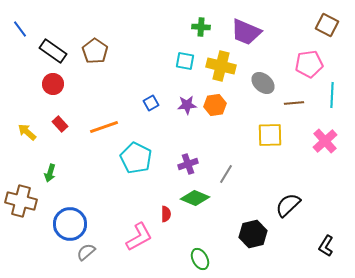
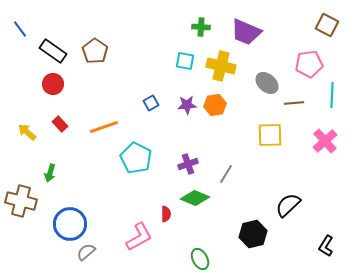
gray ellipse: moved 4 px right
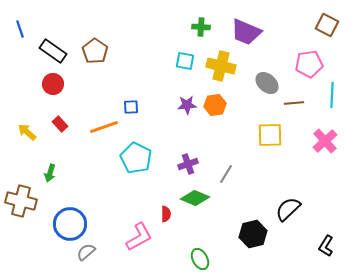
blue line: rotated 18 degrees clockwise
blue square: moved 20 px left, 4 px down; rotated 28 degrees clockwise
black semicircle: moved 4 px down
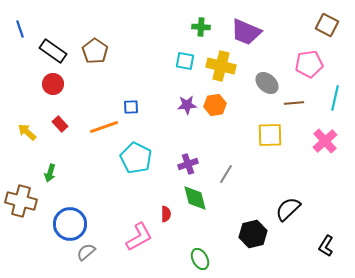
cyan line: moved 3 px right, 3 px down; rotated 10 degrees clockwise
green diamond: rotated 52 degrees clockwise
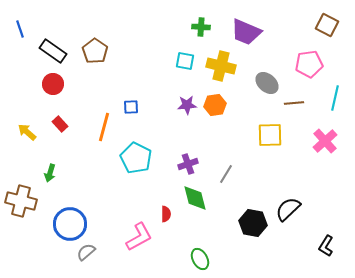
orange line: rotated 56 degrees counterclockwise
black hexagon: moved 11 px up; rotated 24 degrees clockwise
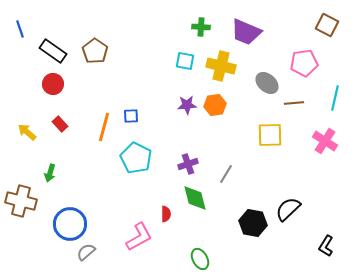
pink pentagon: moved 5 px left, 1 px up
blue square: moved 9 px down
pink cross: rotated 15 degrees counterclockwise
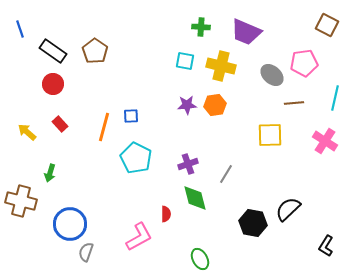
gray ellipse: moved 5 px right, 8 px up
gray semicircle: rotated 30 degrees counterclockwise
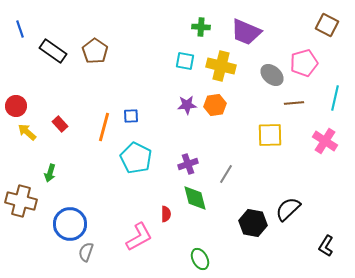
pink pentagon: rotated 8 degrees counterclockwise
red circle: moved 37 px left, 22 px down
